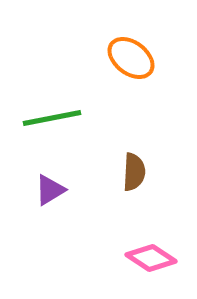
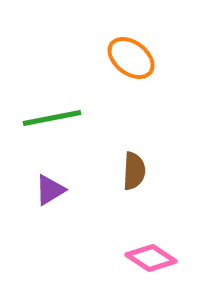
brown semicircle: moved 1 px up
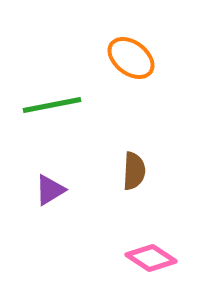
green line: moved 13 px up
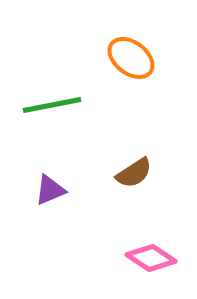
brown semicircle: moved 2 px down; rotated 54 degrees clockwise
purple triangle: rotated 8 degrees clockwise
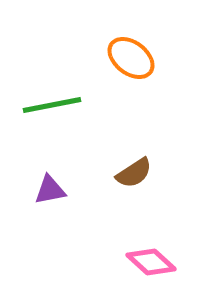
purple triangle: rotated 12 degrees clockwise
pink diamond: moved 4 px down; rotated 9 degrees clockwise
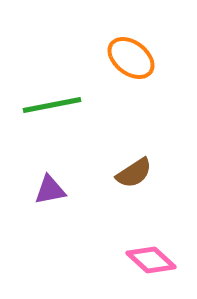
pink diamond: moved 2 px up
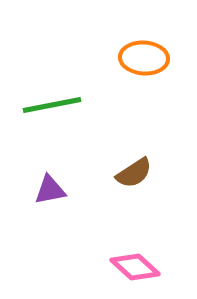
orange ellipse: moved 13 px right; rotated 33 degrees counterclockwise
pink diamond: moved 16 px left, 7 px down
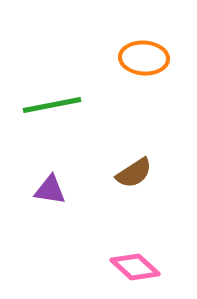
purple triangle: rotated 20 degrees clockwise
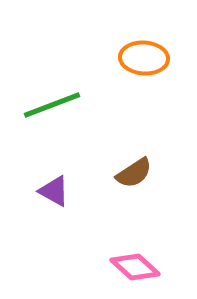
green line: rotated 10 degrees counterclockwise
purple triangle: moved 4 px right, 1 px down; rotated 20 degrees clockwise
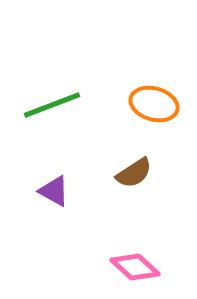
orange ellipse: moved 10 px right, 46 px down; rotated 12 degrees clockwise
